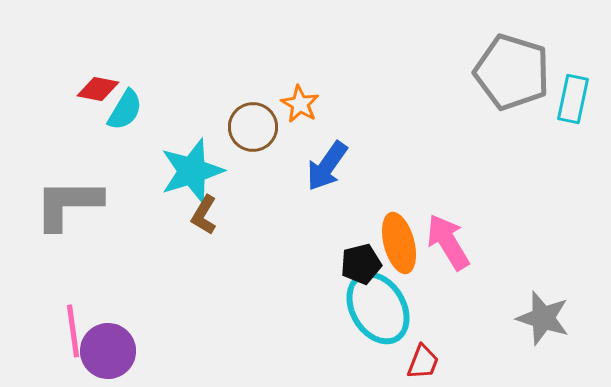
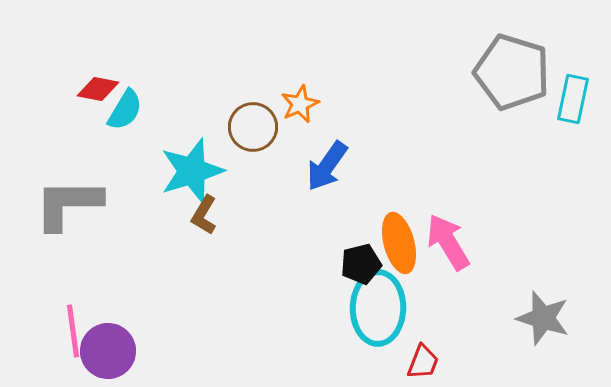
orange star: rotated 18 degrees clockwise
cyan ellipse: rotated 32 degrees clockwise
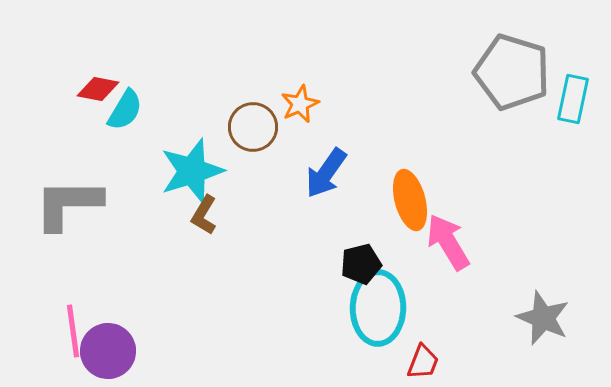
blue arrow: moved 1 px left, 7 px down
orange ellipse: moved 11 px right, 43 px up
gray star: rotated 6 degrees clockwise
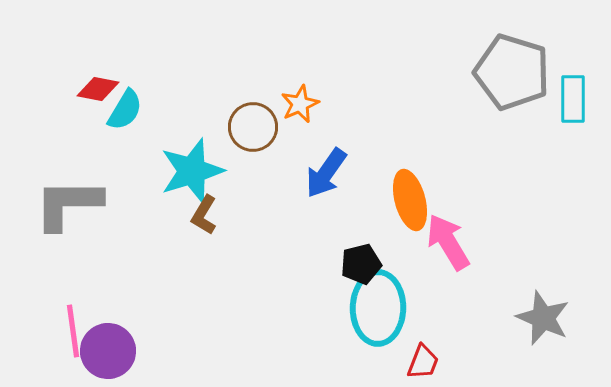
cyan rectangle: rotated 12 degrees counterclockwise
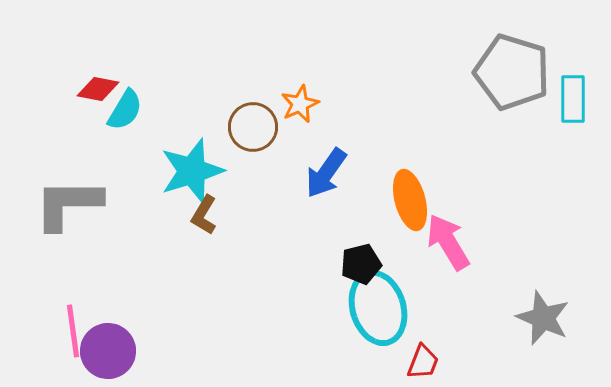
cyan ellipse: rotated 18 degrees counterclockwise
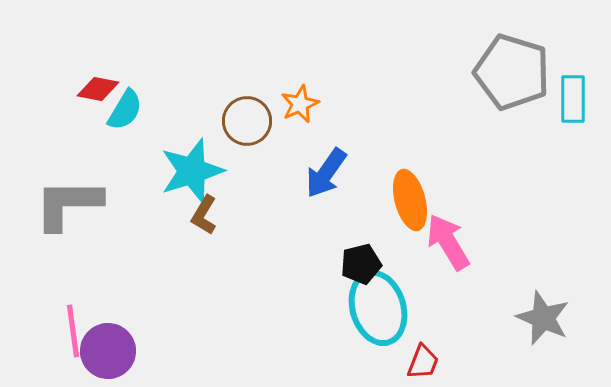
brown circle: moved 6 px left, 6 px up
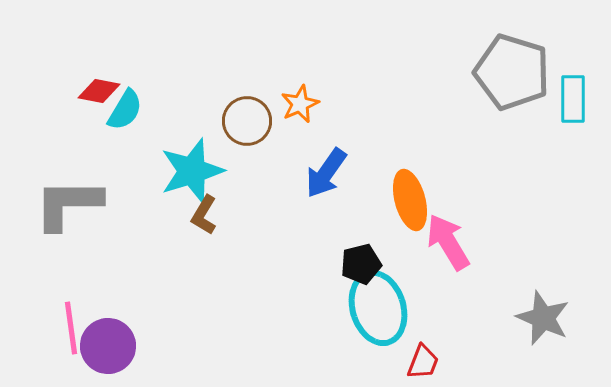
red diamond: moved 1 px right, 2 px down
pink line: moved 2 px left, 3 px up
purple circle: moved 5 px up
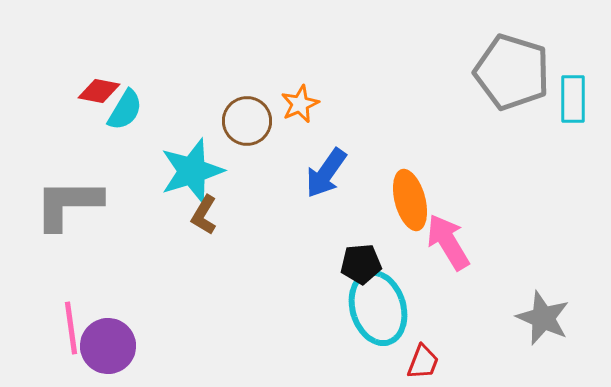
black pentagon: rotated 9 degrees clockwise
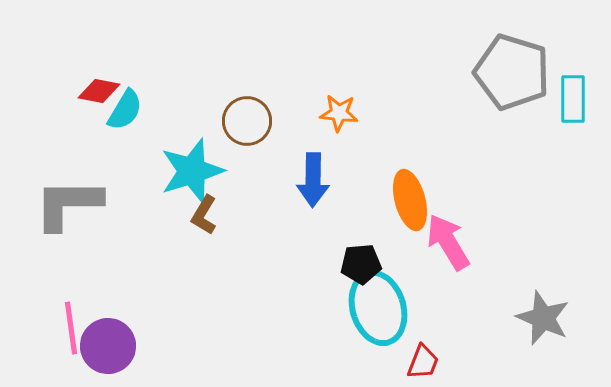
orange star: moved 39 px right, 9 px down; rotated 30 degrees clockwise
blue arrow: moved 13 px left, 7 px down; rotated 34 degrees counterclockwise
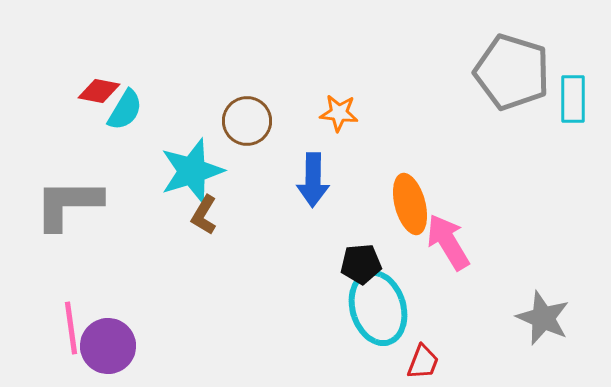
orange ellipse: moved 4 px down
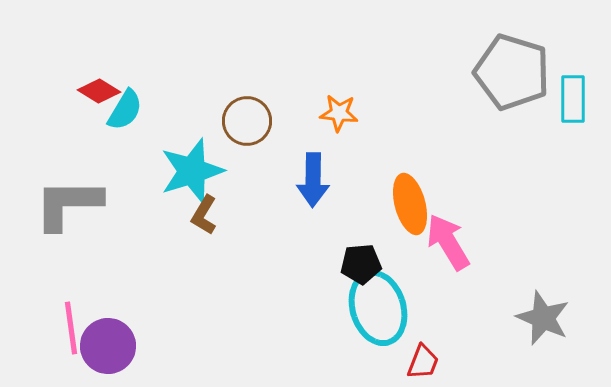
red diamond: rotated 21 degrees clockwise
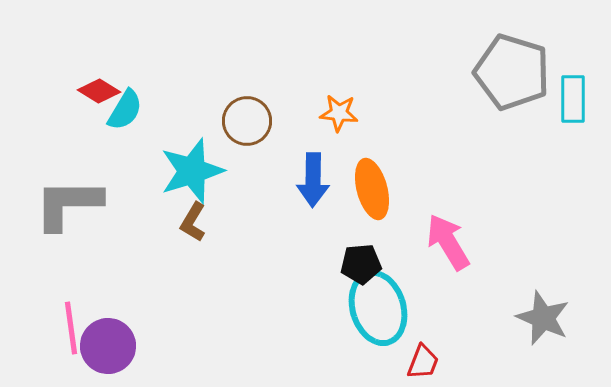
orange ellipse: moved 38 px left, 15 px up
brown L-shape: moved 11 px left, 7 px down
